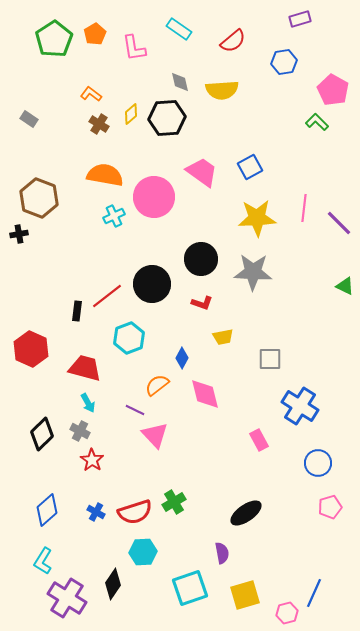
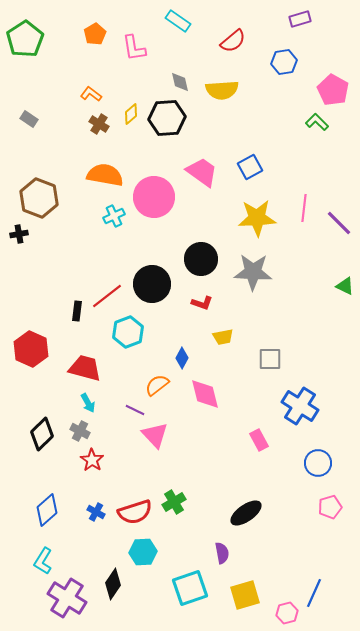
cyan rectangle at (179, 29): moved 1 px left, 8 px up
green pentagon at (54, 39): moved 29 px left
cyan hexagon at (129, 338): moved 1 px left, 6 px up
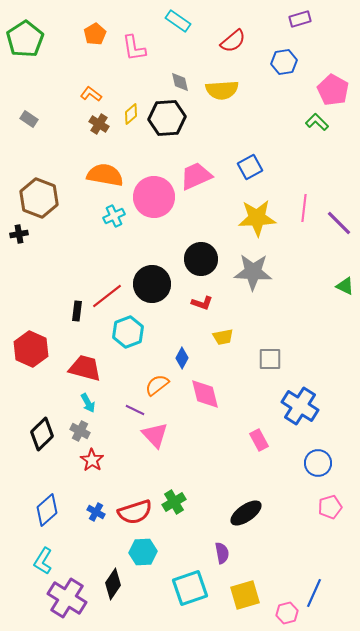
pink trapezoid at (202, 172): moved 6 px left, 4 px down; rotated 60 degrees counterclockwise
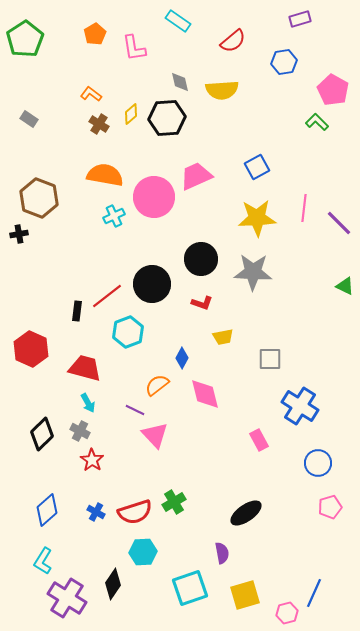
blue square at (250, 167): moved 7 px right
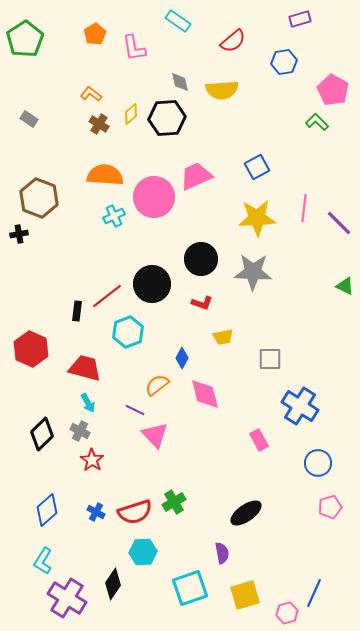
orange semicircle at (105, 175): rotated 6 degrees counterclockwise
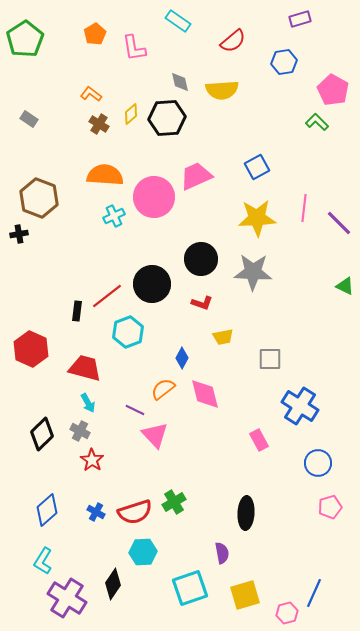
orange semicircle at (157, 385): moved 6 px right, 4 px down
black ellipse at (246, 513): rotated 52 degrees counterclockwise
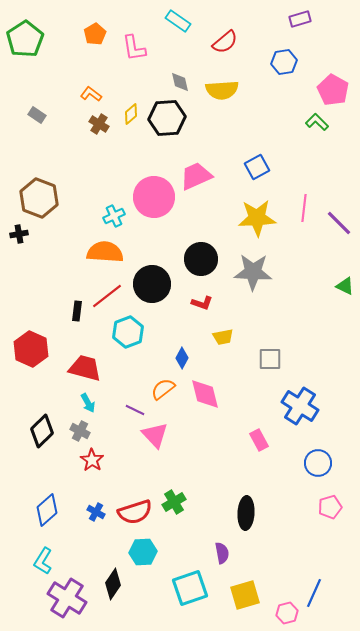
red semicircle at (233, 41): moved 8 px left, 1 px down
gray rectangle at (29, 119): moved 8 px right, 4 px up
orange semicircle at (105, 175): moved 77 px down
black diamond at (42, 434): moved 3 px up
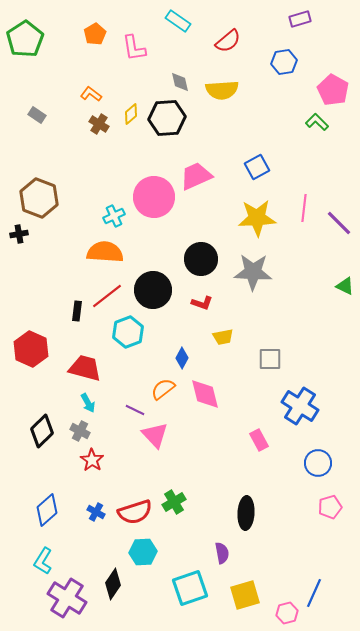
red semicircle at (225, 42): moved 3 px right, 1 px up
black circle at (152, 284): moved 1 px right, 6 px down
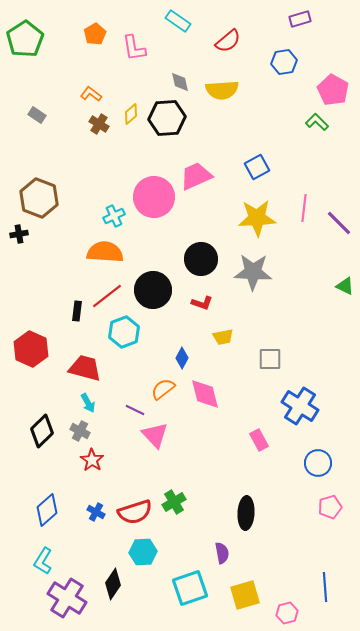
cyan hexagon at (128, 332): moved 4 px left
blue line at (314, 593): moved 11 px right, 6 px up; rotated 28 degrees counterclockwise
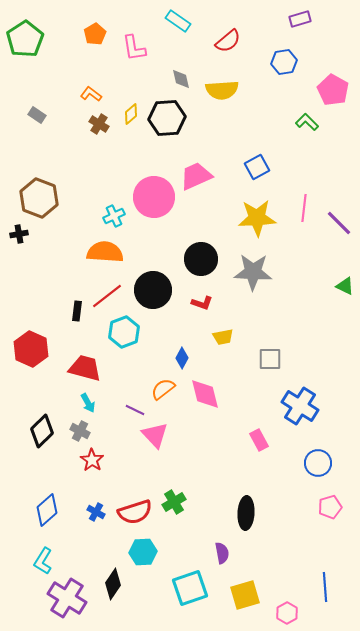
gray diamond at (180, 82): moved 1 px right, 3 px up
green L-shape at (317, 122): moved 10 px left
pink hexagon at (287, 613): rotated 15 degrees counterclockwise
